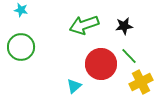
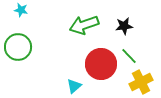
green circle: moved 3 px left
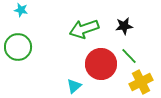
green arrow: moved 4 px down
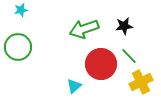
cyan star: rotated 24 degrees counterclockwise
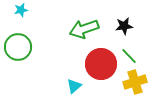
yellow cross: moved 6 px left; rotated 10 degrees clockwise
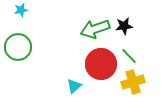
green arrow: moved 11 px right
yellow cross: moved 2 px left
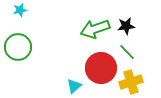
cyan star: moved 1 px left
black star: moved 2 px right
green line: moved 2 px left, 4 px up
red circle: moved 4 px down
yellow cross: moved 2 px left
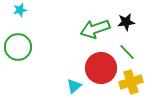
black star: moved 4 px up
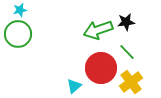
green arrow: moved 3 px right, 1 px down
green circle: moved 13 px up
yellow cross: rotated 20 degrees counterclockwise
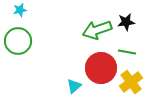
green arrow: moved 1 px left
green circle: moved 7 px down
green line: rotated 36 degrees counterclockwise
